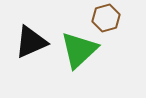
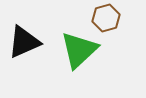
black triangle: moved 7 px left
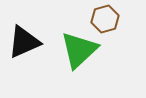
brown hexagon: moved 1 px left, 1 px down
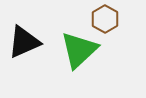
brown hexagon: rotated 16 degrees counterclockwise
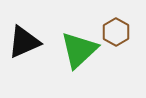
brown hexagon: moved 11 px right, 13 px down
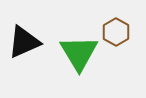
green triangle: moved 3 px down; rotated 18 degrees counterclockwise
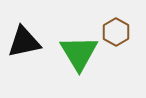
black triangle: rotated 12 degrees clockwise
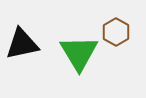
black triangle: moved 2 px left, 2 px down
